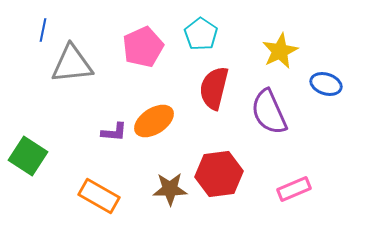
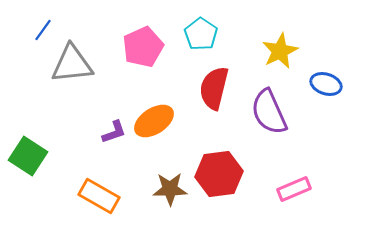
blue line: rotated 25 degrees clockwise
purple L-shape: rotated 24 degrees counterclockwise
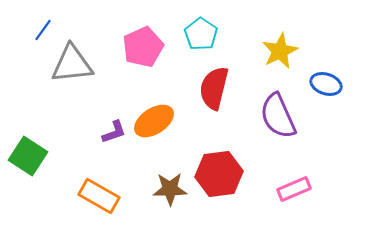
purple semicircle: moved 9 px right, 4 px down
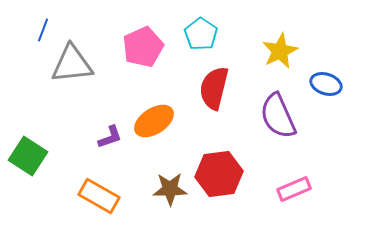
blue line: rotated 15 degrees counterclockwise
purple L-shape: moved 4 px left, 5 px down
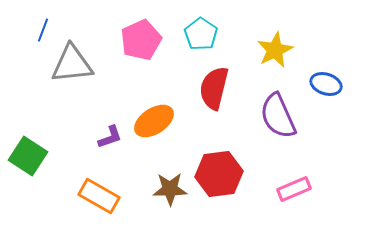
pink pentagon: moved 2 px left, 7 px up
yellow star: moved 5 px left, 1 px up
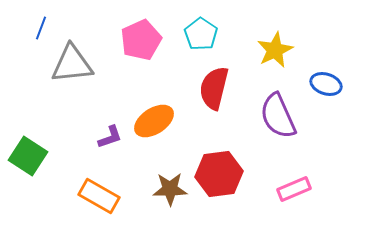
blue line: moved 2 px left, 2 px up
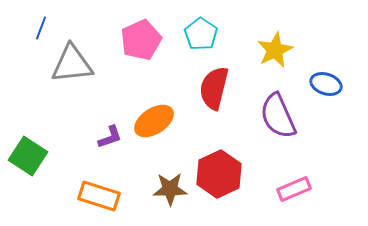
red hexagon: rotated 18 degrees counterclockwise
orange rectangle: rotated 12 degrees counterclockwise
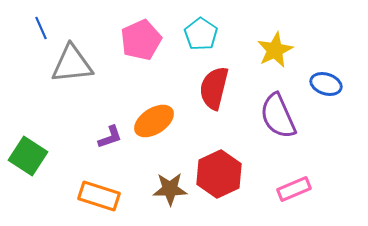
blue line: rotated 45 degrees counterclockwise
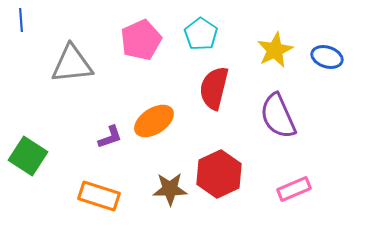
blue line: moved 20 px left, 8 px up; rotated 20 degrees clockwise
blue ellipse: moved 1 px right, 27 px up
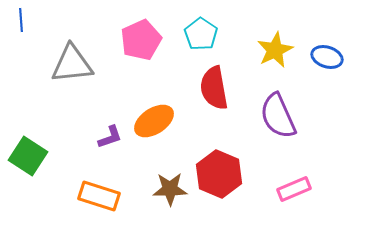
red semicircle: rotated 24 degrees counterclockwise
red hexagon: rotated 12 degrees counterclockwise
